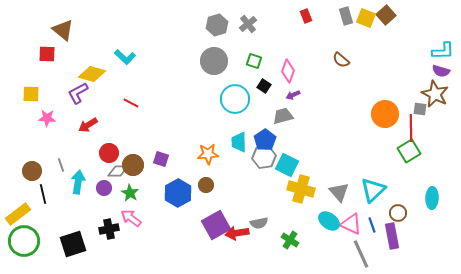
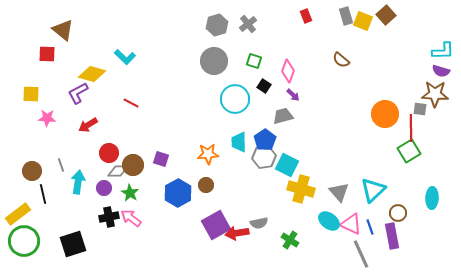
yellow square at (366, 18): moved 3 px left, 3 px down
brown star at (435, 94): rotated 24 degrees counterclockwise
purple arrow at (293, 95): rotated 112 degrees counterclockwise
blue line at (372, 225): moved 2 px left, 2 px down
black cross at (109, 229): moved 12 px up
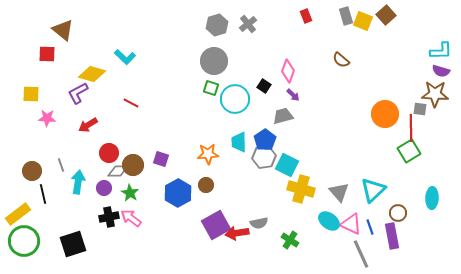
cyan L-shape at (443, 51): moved 2 px left
green square at (254, 61): moved 43 px left, 27 px down
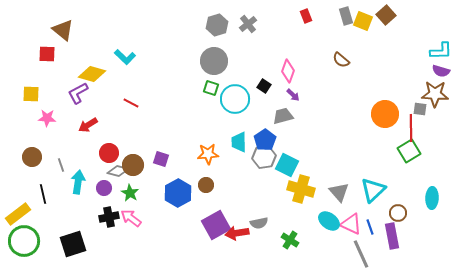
brown circle at (32, 171): moved 14 px up
gray diamond at (118, 171): rotated 15 degrees clockwise
